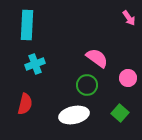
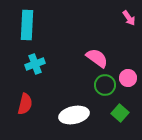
green circle: moved 18 px right
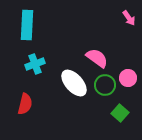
white ellipse: moved 32 px up; rotated 60 degrees clockwise
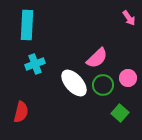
pink semicircle: rotated 100 degrees clockwise
green circle: moved 2 px left
red semicircle: moved 4 px left, 8 px down
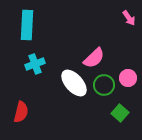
pink semicircle: moved 3 px left
green circle: moved 1 px right
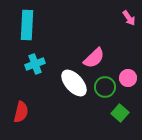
green circle: moved 1 px right, 2 px down
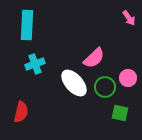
green square: rotated 30 degrees counterclockwise
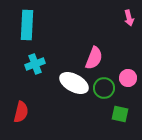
pink arrow: rotated 21 degrees clockwise
pink semicircle: rotated 25 degrees counterclockwise
white ellipse: rotated 20 degrees counterclockwise
green circle: moved 1 px left, 1 px down
green square: moved 1 px down
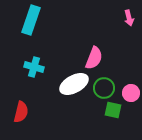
cyan rectangle: moved 4 px right, 5 px up; rotated 16 degrees clockwise
cyan cross: moved 1 px left, 3 px down; rotated 36 degrees clockwise
pink circle: moved 3 px right, 15 px down
white ellipse: moved 1 px down; rotated 56 degrees counterclockwise
green square: moved 7 px left, 4 px up
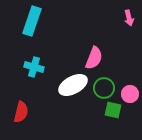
cyan rectangle: moved 1 px right, 1 px down
white ellipse: moved 1 px left, 1 px down
pink circle: moved 1 px left, 1 px down
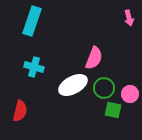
red semicircle: moved 1 px left, 1 px up
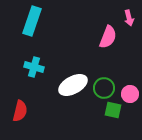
pink semicircle: moved 14 px right, 21 px up
